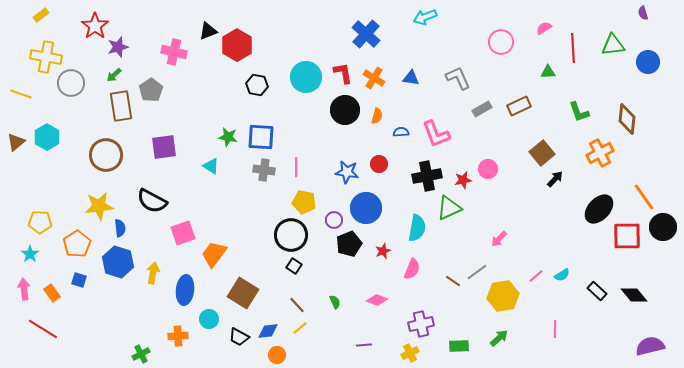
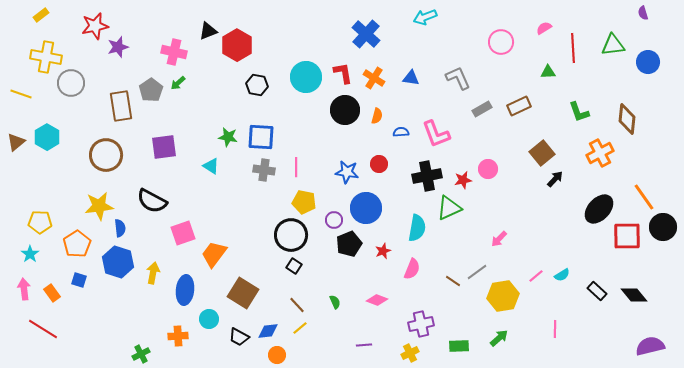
red star at (95, 26): rotated 24 degrees clockwise
green arrow at (114, 75): moved 64 px right, 8 px down
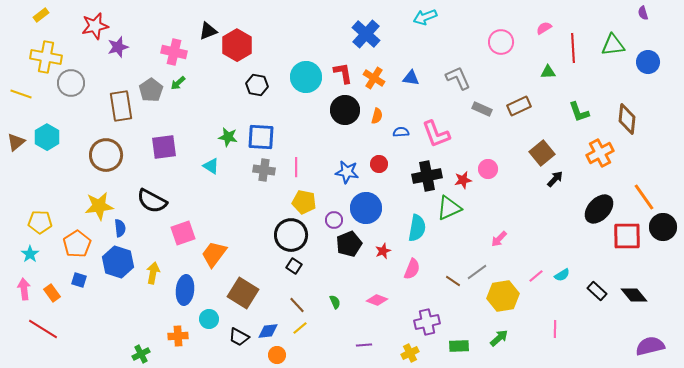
gray rectangle at (482, 109): rotated 54 degrees clockwise
purple cross at (421, 324): moved 6 px right, 2 px up
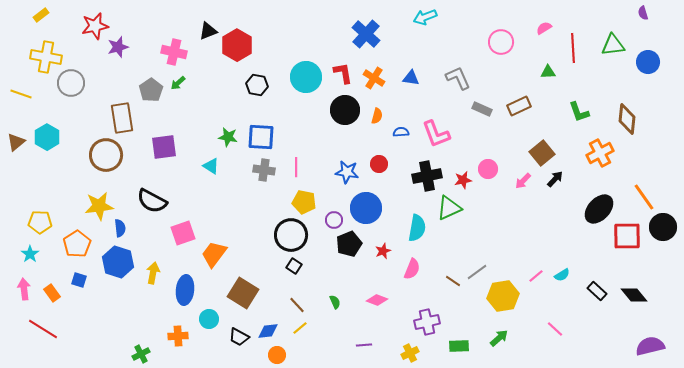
brown rectangle at (121, 106): moved 1 px right, 12 px down
pink arrow at (499, 239): moved 24 px right, 58 px up
pink line at (555, 329): rotated 48 degrees counterclockwise
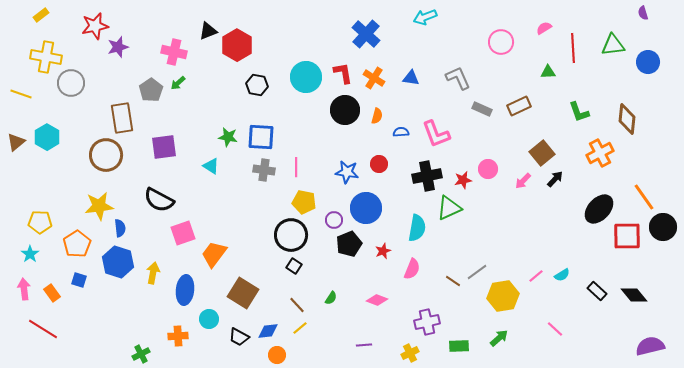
black semicircle at (152, 201): moved 7 px right, 1 px up
green semicircle at (335, 302): moved 4 px left, 4 px up; rotated 56 degrees clockwise
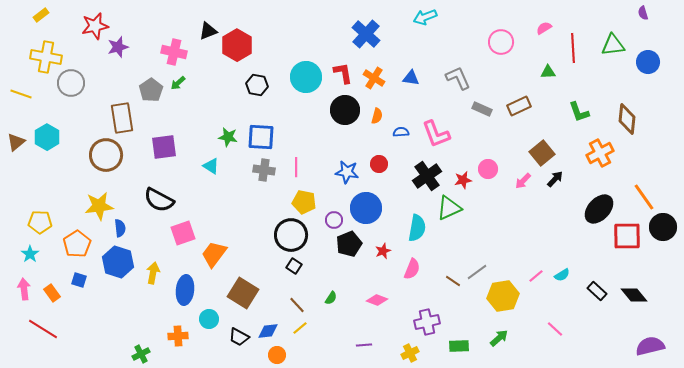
black cross at (427, 176): rotated 24 degrees counterclockwise
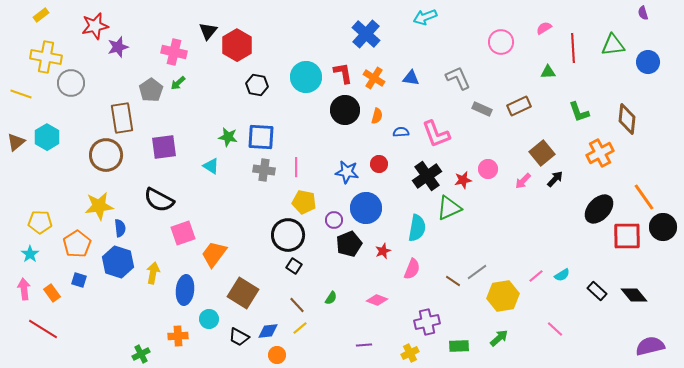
black triangle at (208, 31): rotated 30 degrees counterclockwise
black circle at (291, 235): moved 3 px left
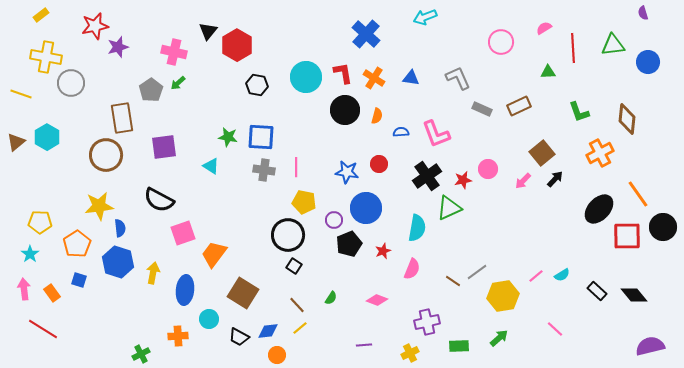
orange line at (644, 197): moved 6 px left, 3 px up
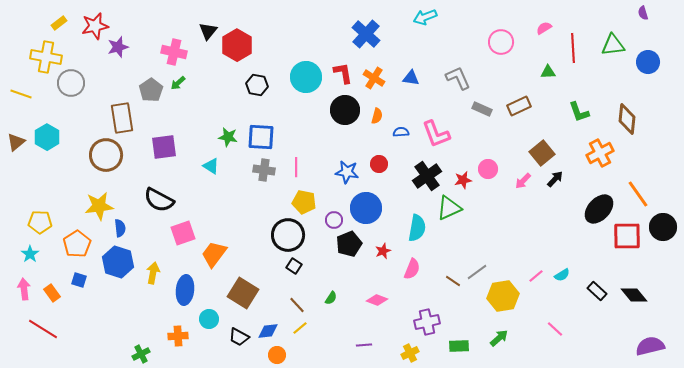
yellow rectangle at (41, 15): moved 18 px right, 8 px down
